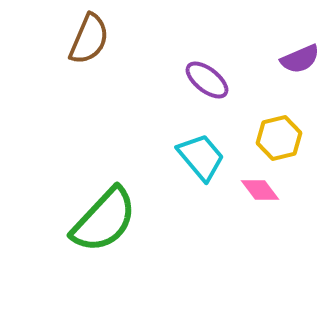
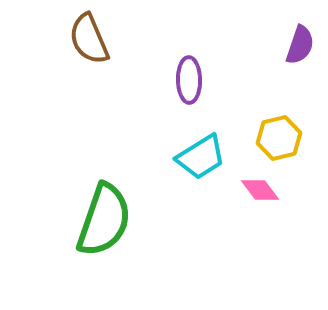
brown semicircle: rotated 134 degrees clockwise
purple semicircle: moved 14 px up; rotated 48 degrees counterclockwise
purple ellipse: moved 18 px left; rotated 51 degrees clockwise
cyan trapezoid: rotated 98 degrees clockwise
green semicircle: rotated 24 degrees counterclockwise
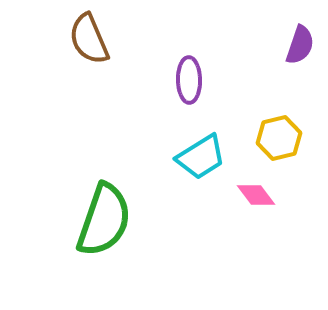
pink diamond: moved 4 px left, 5 px down
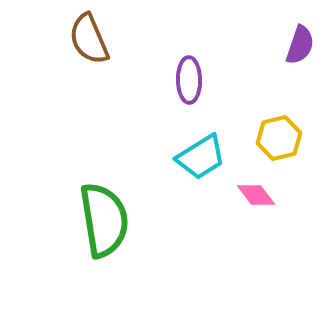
green semicircle: rotated 28 degrees counterclockwise
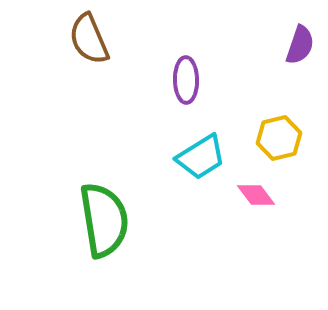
purple ellipse: moved 3 px left
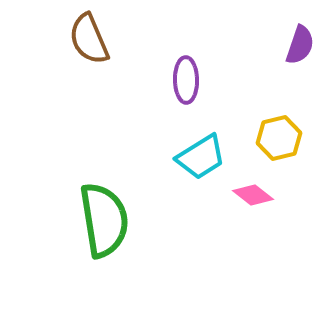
pink diamond: moved 3 px left; rotated 15 degrees counterclockwise
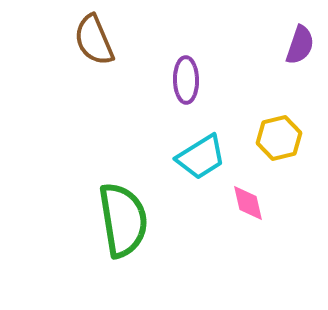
brown semicircle: moved 5 px right, 1 px down
pink diamond: moved 5 px left, 8 px down; rotated 39 degrees clockwise
green semicircle: moved 19 px right
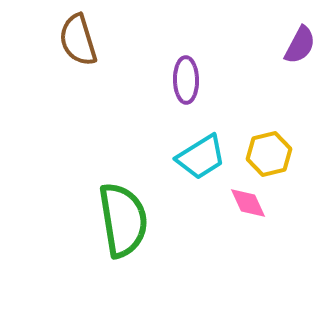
brown semicircle: moved 16 px left; rotated 6 degrees clockwise
purple semicircle: rotated 9 degrees clockwise
yellow hexagon: moved 10 px left, 16 px down
pink diamond: rotated 12 degrees counterclockwise
